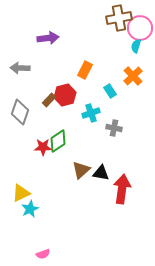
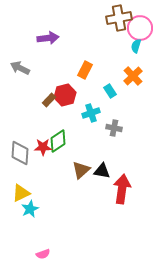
gray arrow: rotated 24 degrees clockwise
gray diamond: moved 41 px down; rotated 15 degrees counterclockwise
black triangle: moved 1 px right, 2 px up
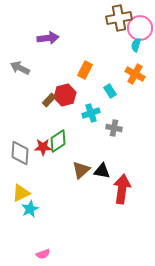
cyan semicircle: moved 1 px up
orange cross: moved 2 px right, 2 px up; rotated 18 degrees counterclockwise
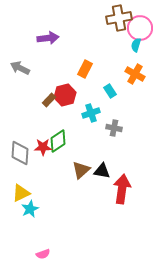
orange rectangle: moved 1 px up
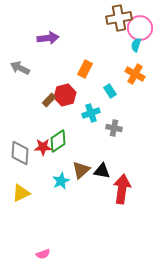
cyan star: moved 31 px right, 28 px up
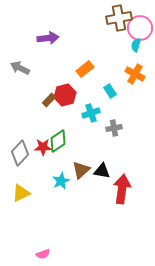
orange rectangle: rotated 24 degrees clockwise
gray cross: rotated 21 degrees counterclockwise
gray diamond: rotated 40 degrees clockwise
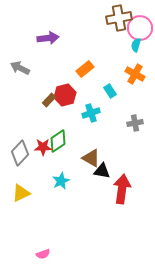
gray cross: moved 21 px right, 5 px up
brown triangle: moved 10 px right, 12 px up; rotated 48 degrees counterclockwise
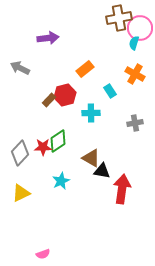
cyan semicircle: moved 2 px left, 2 px up
cyan cross: rotated 18 degrees clockwise
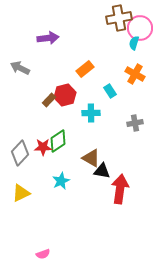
red arrow: moved 2 px left
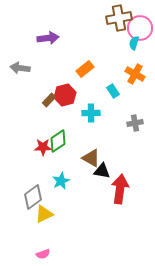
gray arrow: rotated 18 degrees counterclockwise
cyan rectangle: moved 3 px right
gray diamond: moved 13 px right, 44 px down; rotated 10 degrees clockwise
yellow triangle: moved 23 px right, 21 px down
